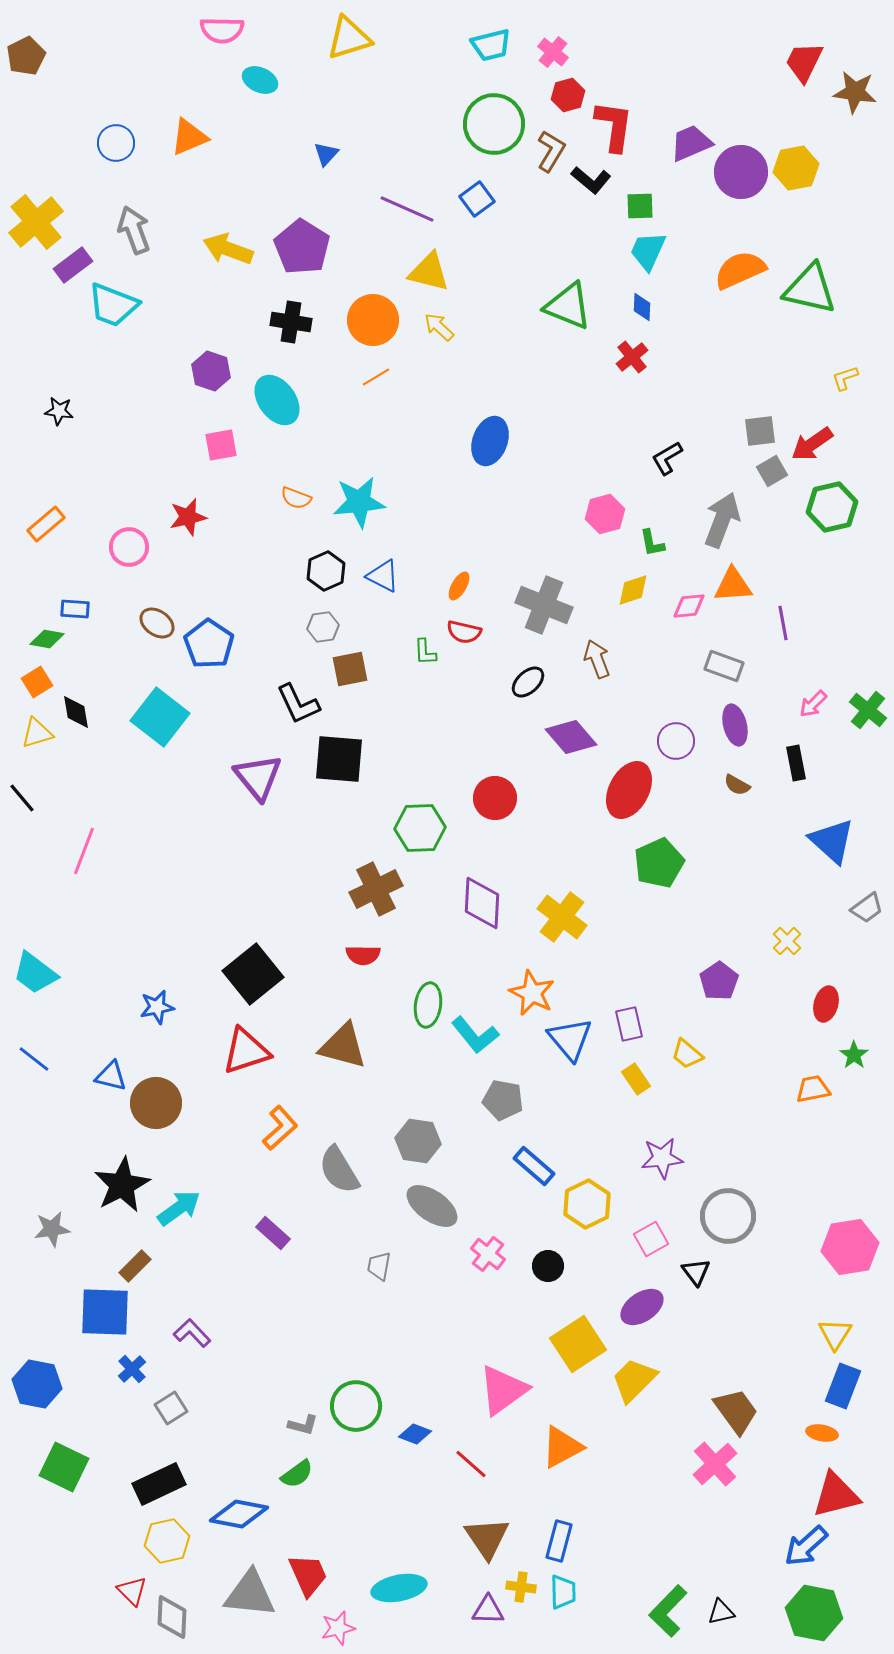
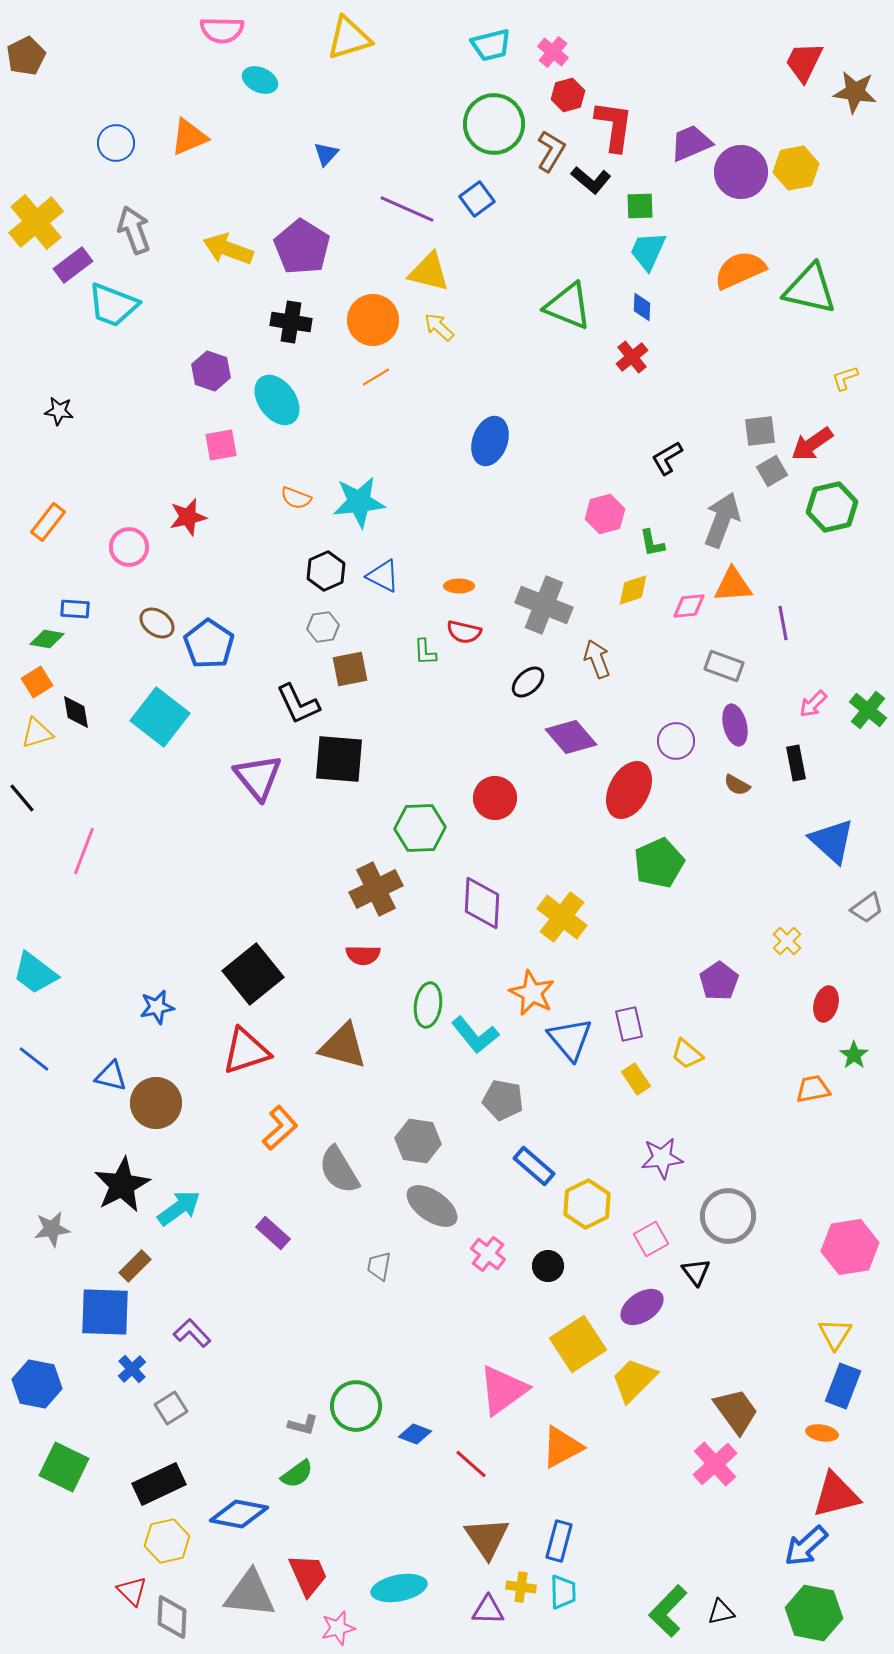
orange rectangle at (46, 524): moved 2 px right, 2 px up; rotated 12 degrees counterclockwise
orange ellipse at (459, 586): rotated 60 degrees clockwise
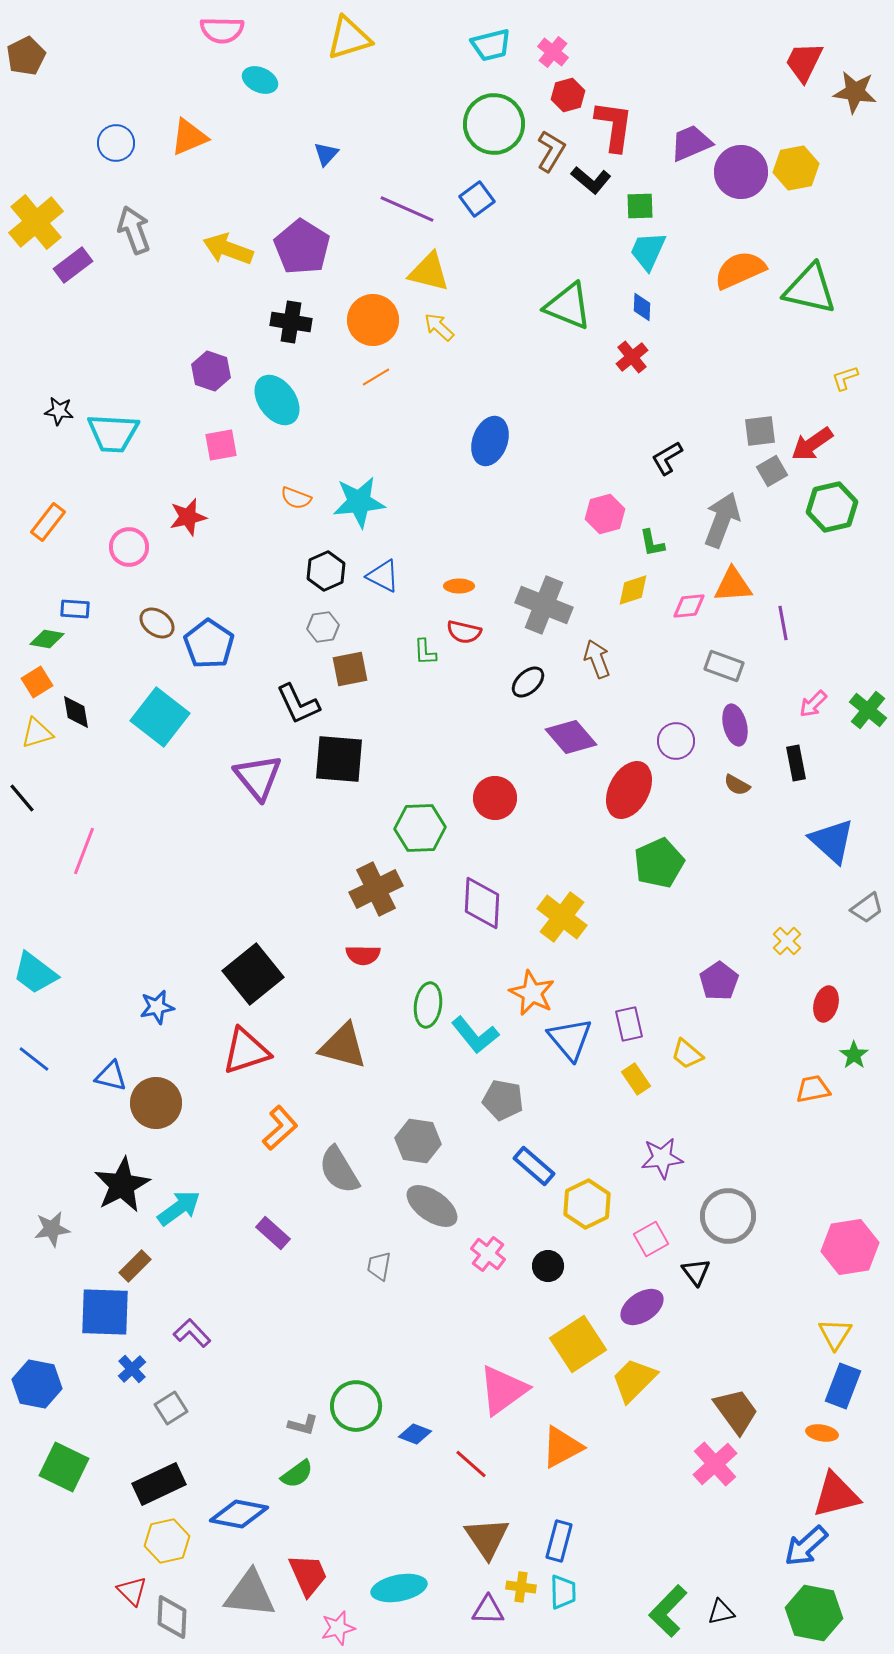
cyan trapezoid at (113, 305): moved 128 px down; rotated 18 degrees counterclockwise
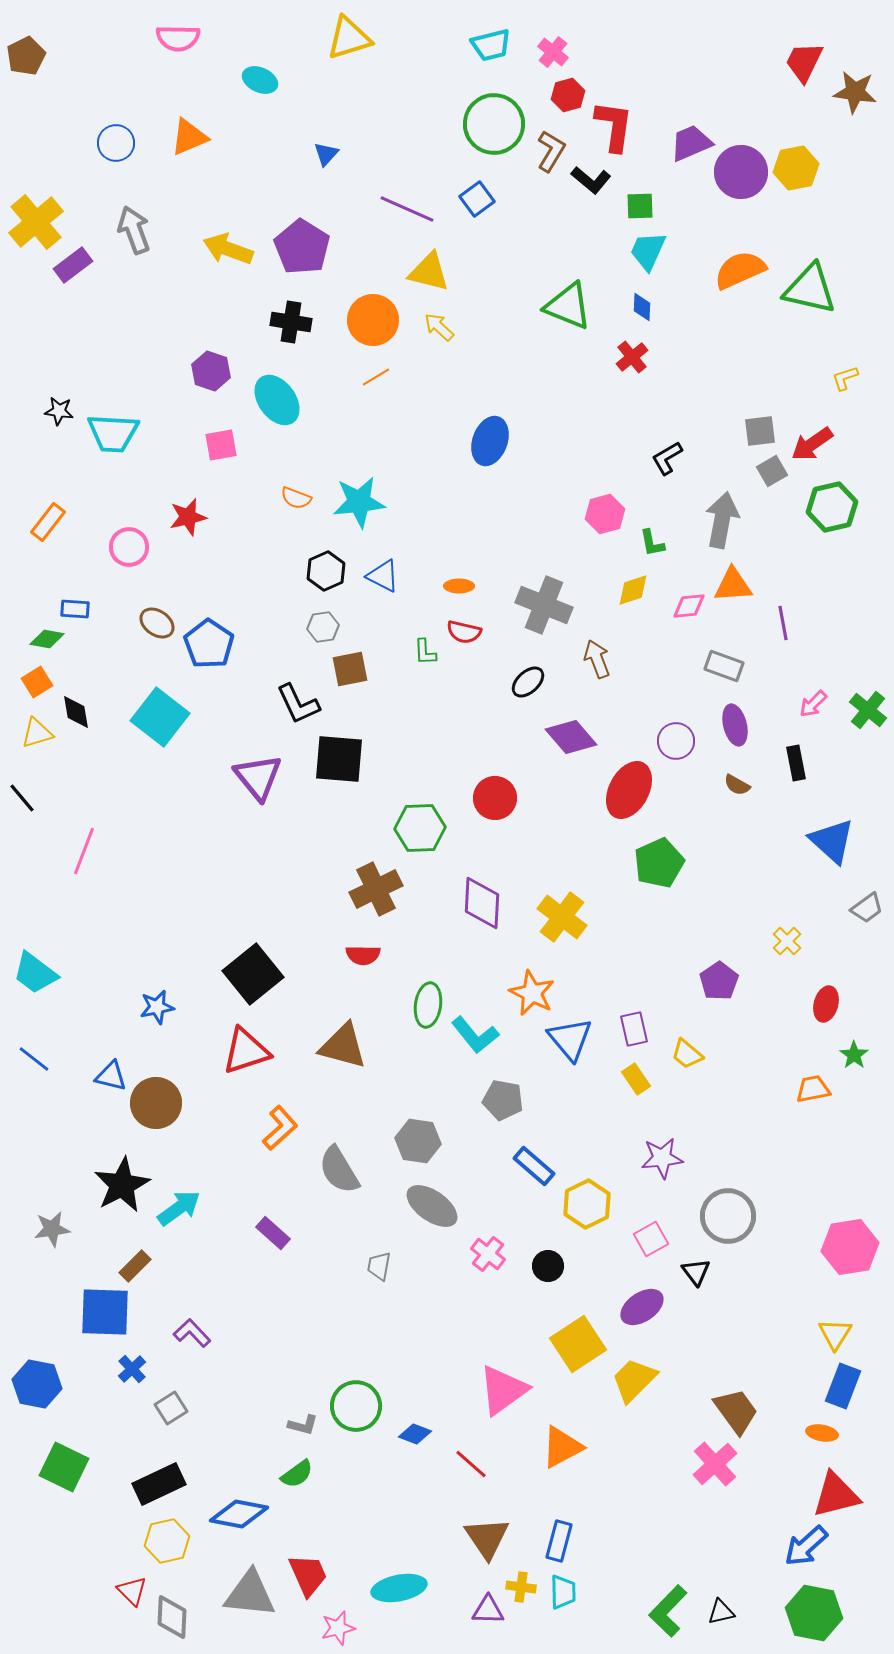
pink semicircle at (222, 30): moved 44 px left, 8 px down
gray arrow at (722, 520): rotated 10 degrees counterclockwise
purple rectangle at (629, 1024): moved 5 px right, 5 px down
